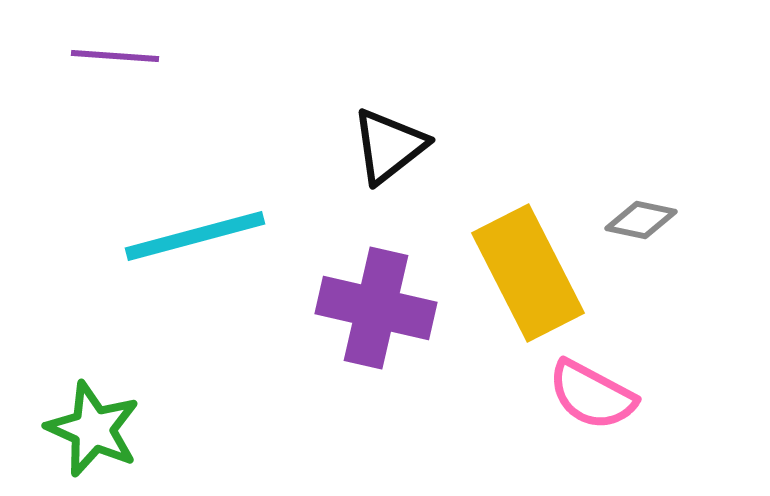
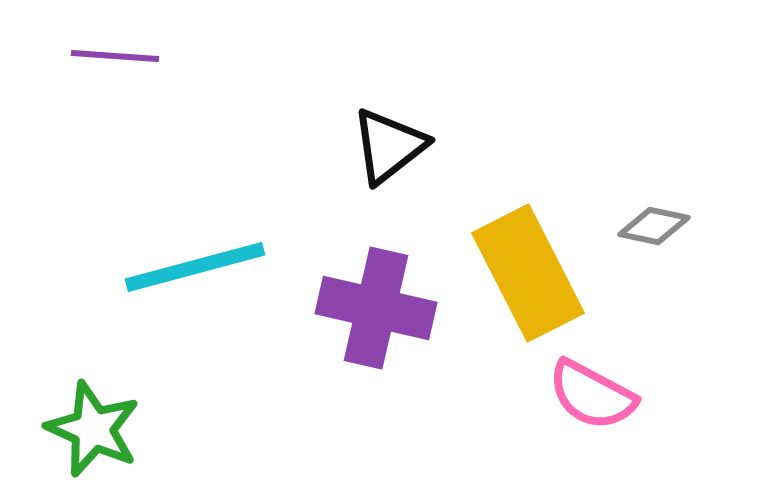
gray diamond: moved 13 px right, 6 px down
cyan line: moved 31 px down
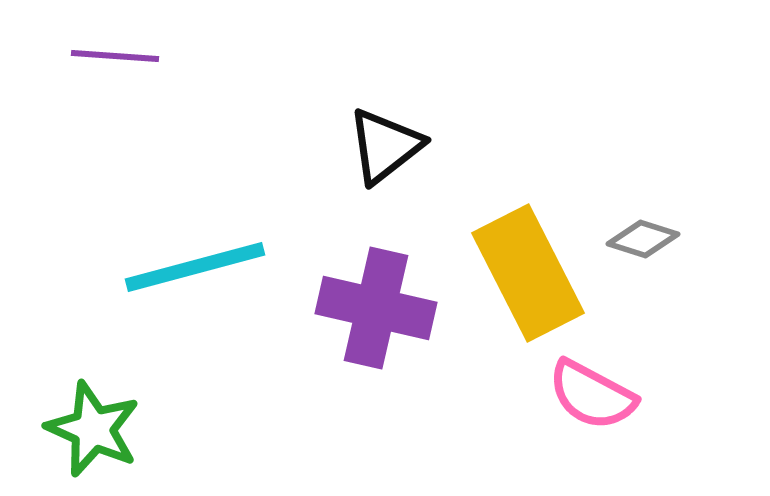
black triangle: moved 4 px left
gray diamond: moved 11 px left, 13 px down; rotated 6 degrees clockwise
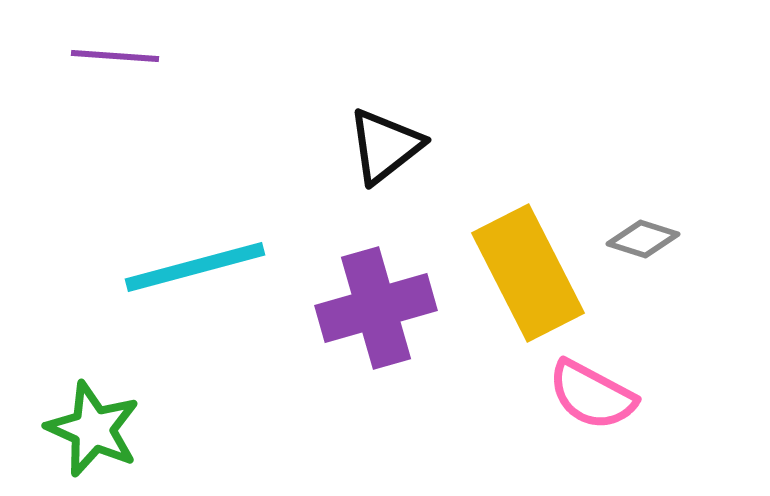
purple cross: rotated 29 degrees counterclockwise
